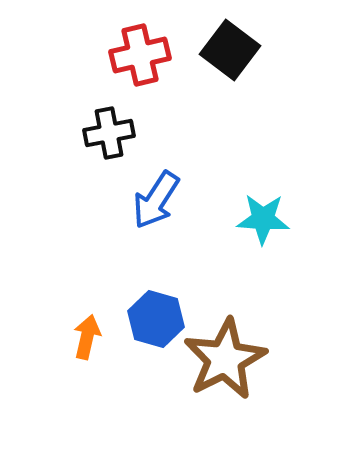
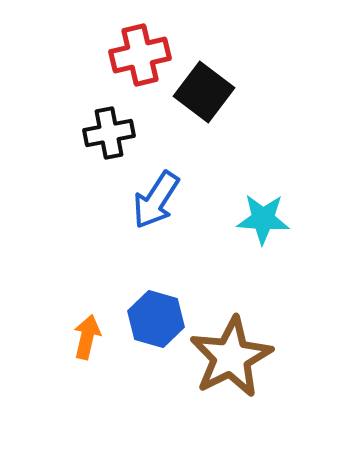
black square: moved 26 px left, 42 px down
brown star: moved 6 px right, 2 px up
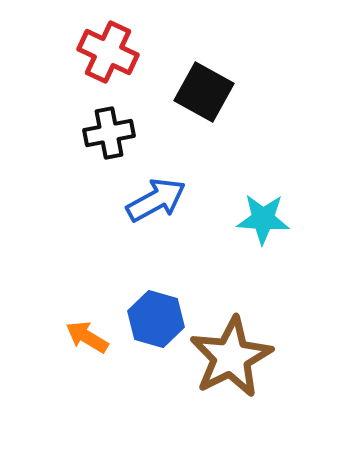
red cross: moved 32 px left, 3 px up; rotated 38 degrees clockwise
black square: rotated 8 degrees counterclockwise
blue arrow: rotated 152 degrees counterclockwise
orange arrow: rotated 72 degrees counterclockwise
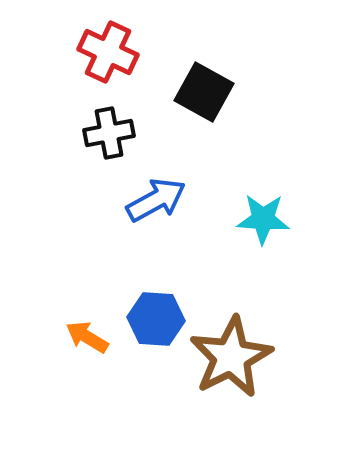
blue hexagon: rotated 12 degrees counterclockwise
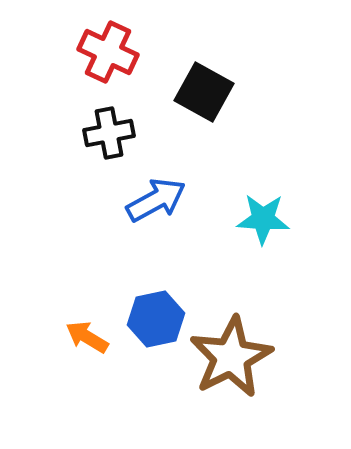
blue hexagon: rotated 16 degrees counterclockwise
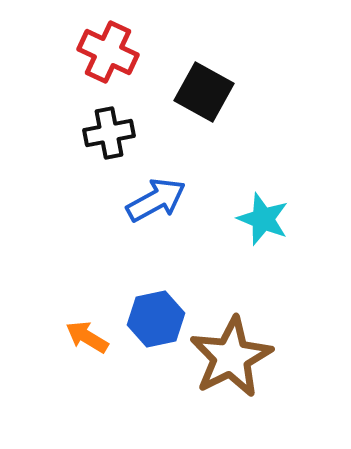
cyan star: rotated 18 degrees clockwise
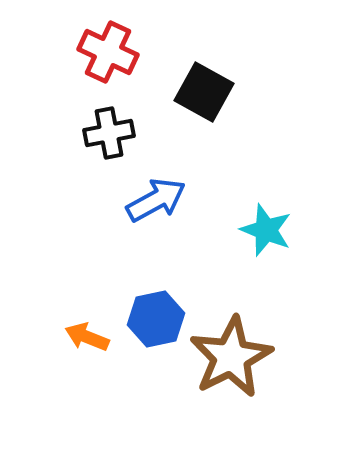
cyan star: moved 3 px right, 11 px down
orange arrow: rotated 9 degrees counterclockwise
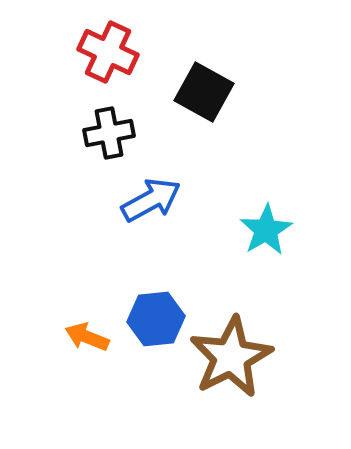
blue arrow: moved 5 px left
cyan star: rotated 20 degrees clockwise
blue hexagon: rotated 6 degrees clockwise
